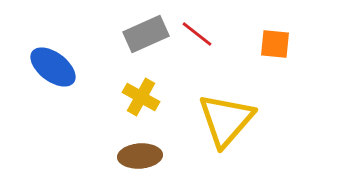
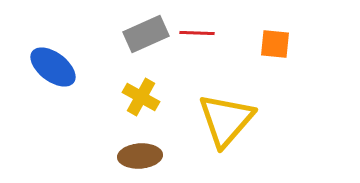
red line: moved 1 px up; rotated 36 degrees counterclockwise
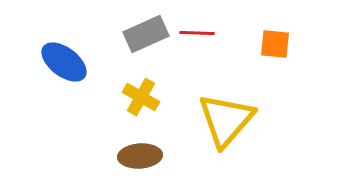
blue ellipse: moved 11 px right, 5 px up
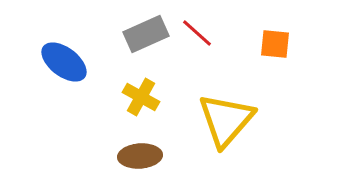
red line: rotated 40 degrees clockwise
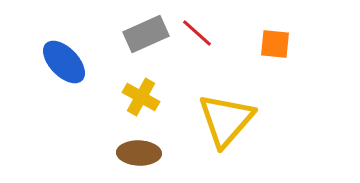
blue ellipse: rotated 9 degrees clockwise
brown ellipse: moved 1 px left, 3 px up; rotated 6 degrees clockwise
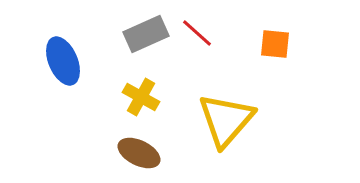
blue ellipse: moved 1 px left, 1 px up; rotated 21 degrees clockwise
brown ellipse: rotated 24 degrees clockwise
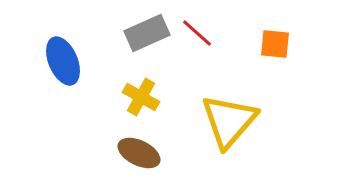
gray rectangle: moved 1 px right, 1 px up
yellow triangle: moved 3 px right, 1 px down
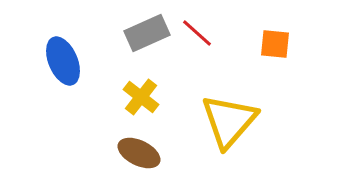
yellow cross: rotated 9 degrees clockwise
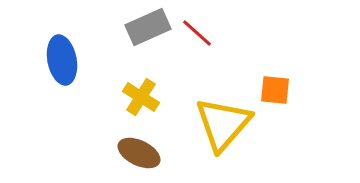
gray rectangle: moved 1 px right, 6 px up
orange square: moved 46 px down
blue ellipse: moved 1 px left, 1 px up; rotated 12 degrees clockwise
yellow cross: rotated 6 degrees counterclockwise
yellow triangle: moved 6 px left, 3 px down
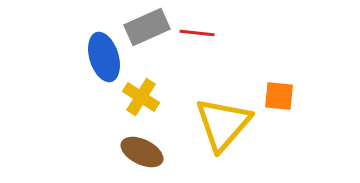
gray rectangle: moved 1 px left
red line: rotated 36 degrees counterclockwise
blue ellipse: moved 42 px right, 3 px up; rotated 6 degrees counterclockwise
orange square: moved 4 px right, 6 px down
brown ellipse: moved 3 px right, 1 px up
